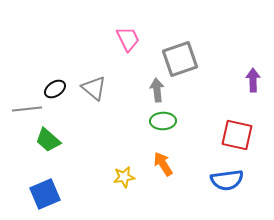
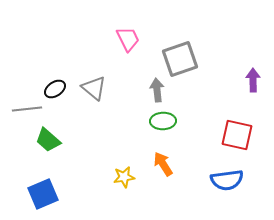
blue square: moved 2 px left
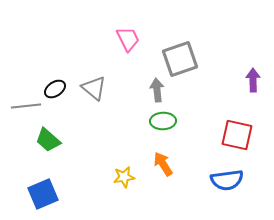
gray line: moved 1 px left, 3 px up
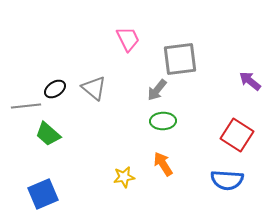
gray square: rotated 12 degrees clockwise
purple arrow: moved 3 px left, 1 px down; rotated 50 degrees counterclockwise
gray arrow: rotated 135 degrees counterclockwise
red square: rotated 20 degrees clockwise
green trapezoid: moved 6 px up
blue semicircle: rotated 12 degrees clockwise
